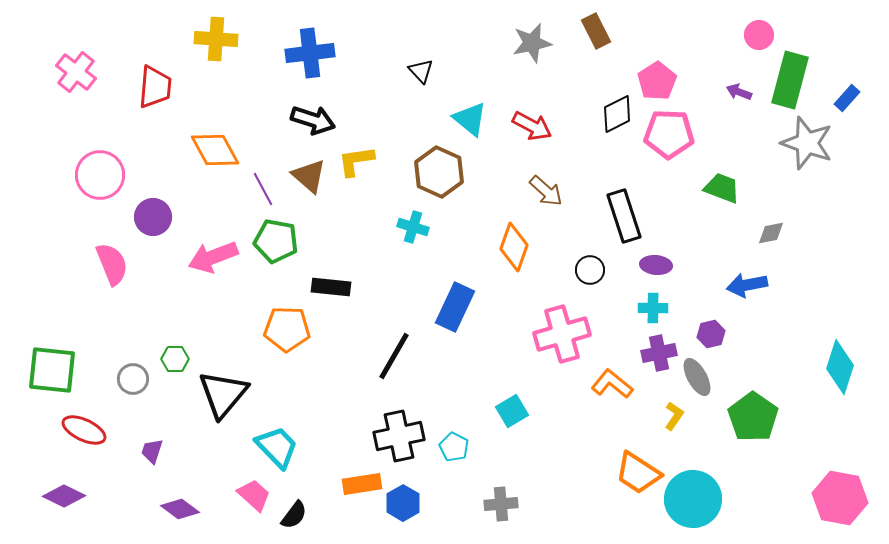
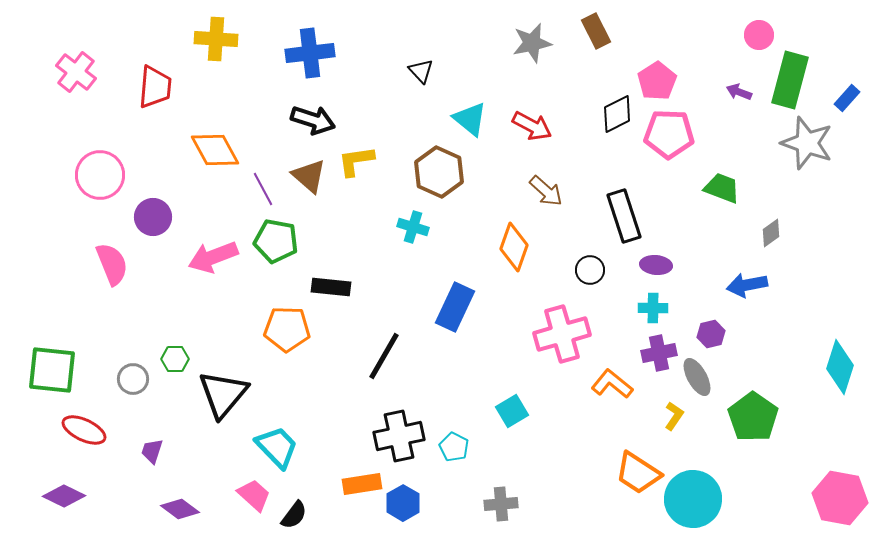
gray diamond at (771, 233): rotated 24 degrees counterclockwise
black line at (394, 356): moved 10 px left
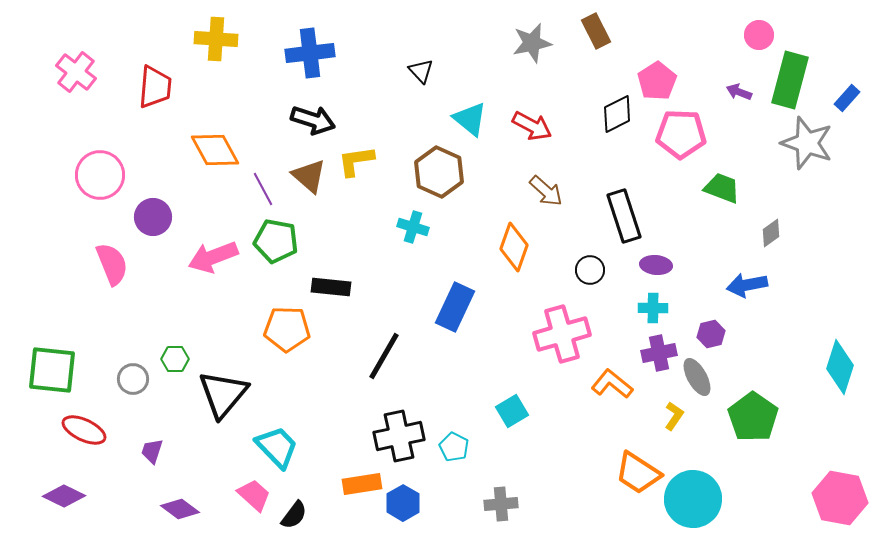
pink pentagon at (669, 134): moved 12 px right
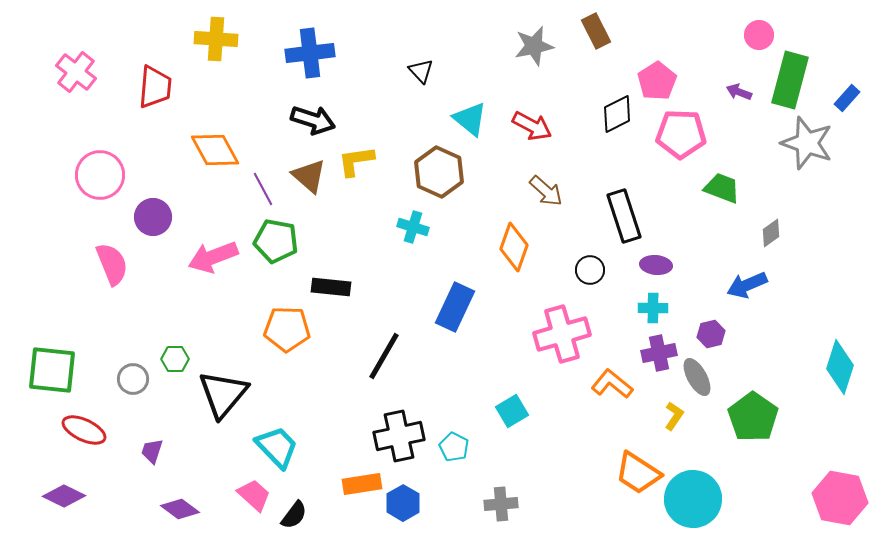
gray star at (532, 43): moved 2 px right, 3 px down
blue arrow at (747, 285): rotated 12 degrees counterclockwise
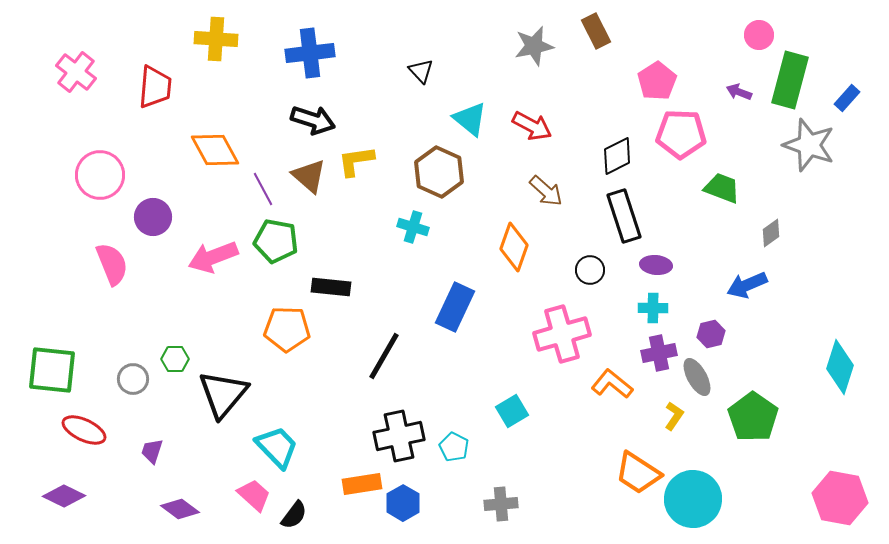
black diamond at (617, 114): moved 42 px down
gray star at (807, 143): moved 2 px right, 2 px down
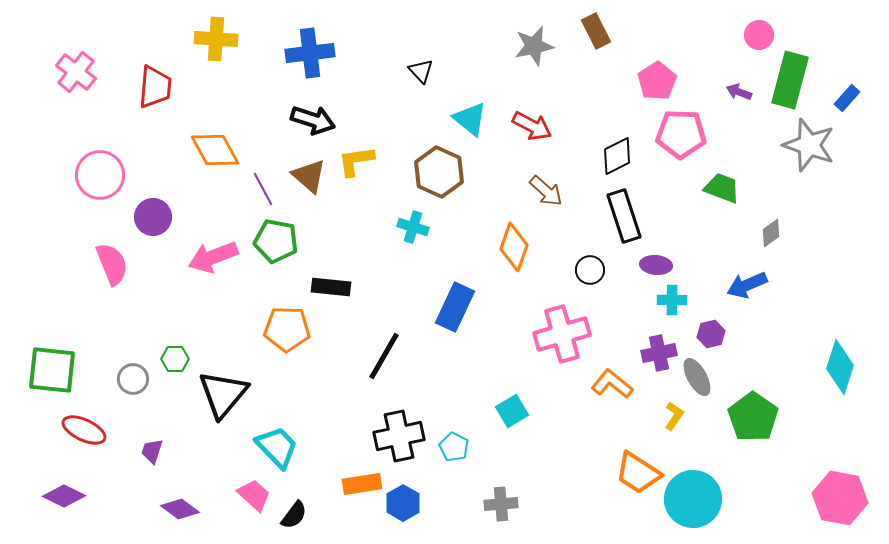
cyan cross at (653, 308): moved 19 px right, 8 px up
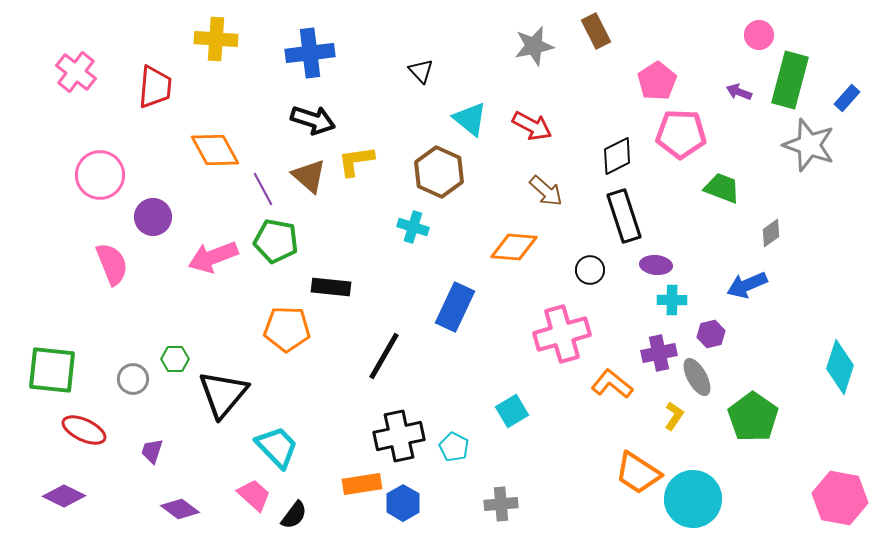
orange diamond at (514, 247): rotated 75 degrees clockwise
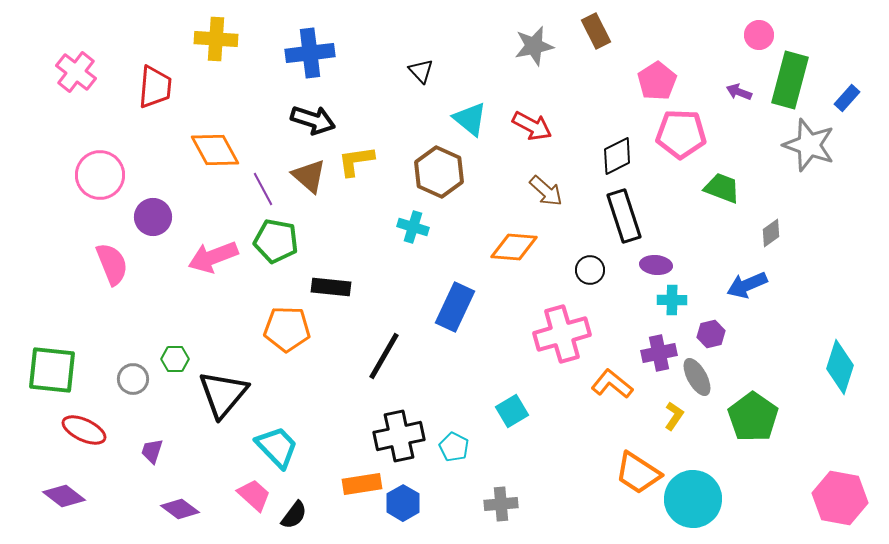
purple diamond at (64, 496): rotated 12 degrees clockwise
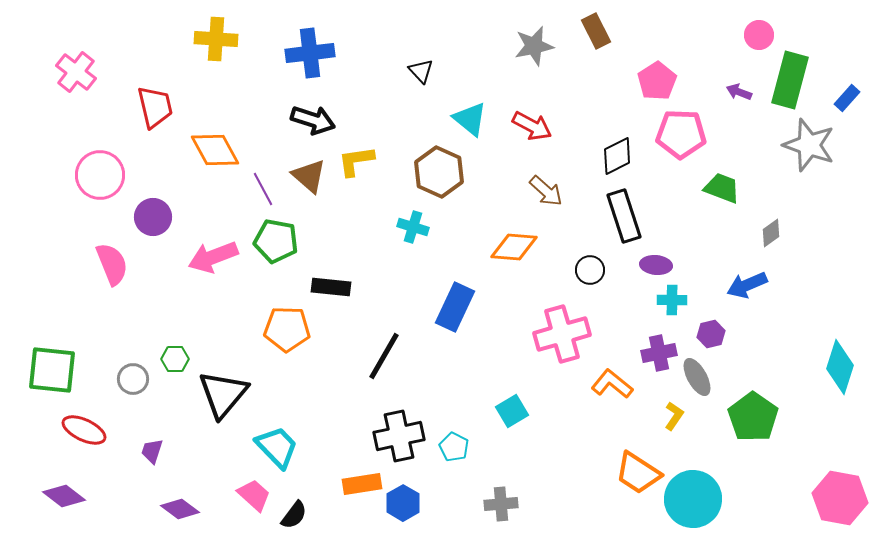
red trapezoid at (155, 87): moved 20 px down; rotated 18 degrees counterclockwise
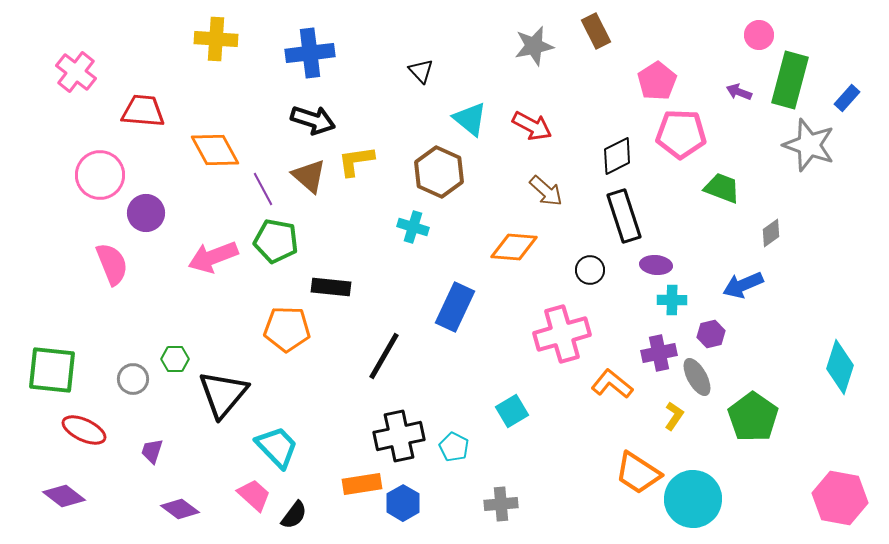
red trapezoid at (155, 107): moved 12 px left, 4 px down; rotated 72 degrees counterclockwise
purple circle at (153, 217): moved 7 px left, 4 px up
blue arrow at (747, 285): moved 4 px left
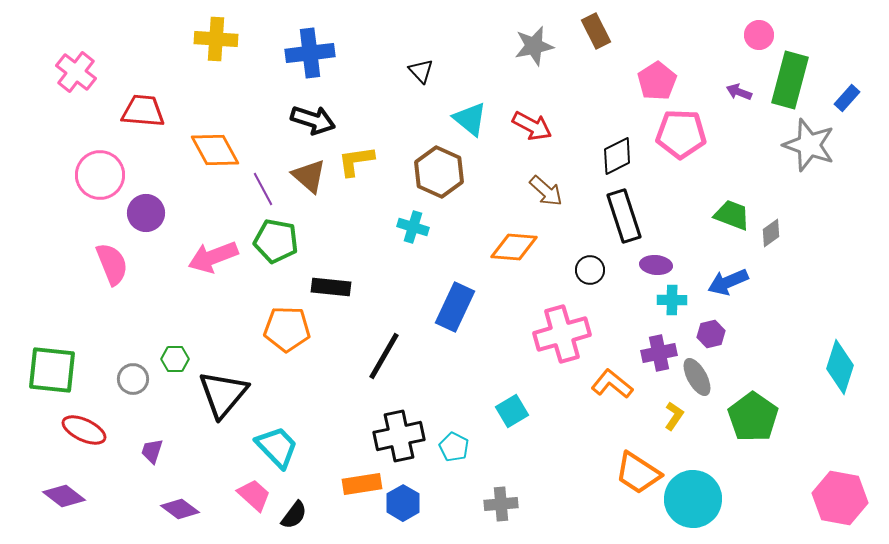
green trapezoid at (722, 188): moved 10 px right, 27 px down
blue arrow at (743, 285): moved 15 px left, 3 px up
